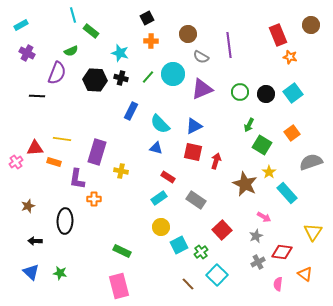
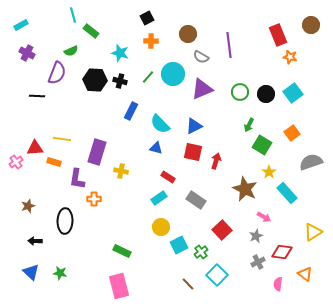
black cross at (121, 78): moved 1 px left, 3 px down
brown star at (245, 184): moved 5 px down
yellow triangle at (313, 232): rotated 24 degrees clockwise
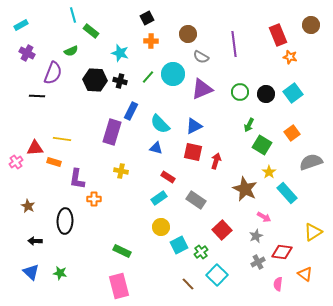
purple line at (229, 45): moved 5 px right, 1 px up
purple semicircle at (57, 73): moved 4 px left
purple rectangle at (97, 152): moved 15 px right, 20 px up
brown star at (28, 206): rotated 24 degrees counterclockwise
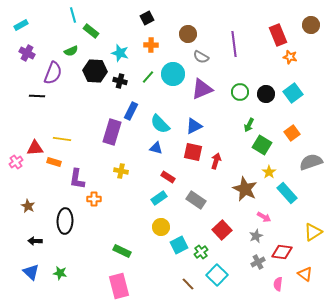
orange cross at (151, 41): moved 4 px down
black hexagon at (95, 80): moved 9 px up
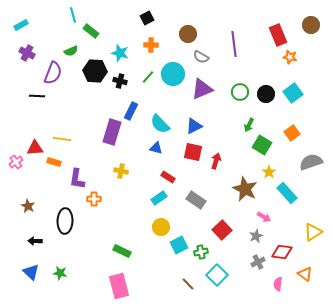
green cross at (201, 252): rotated 24 degrees clockwise
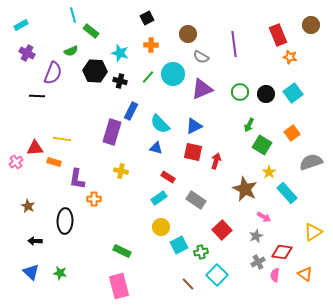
pink semicircle at (278, 284): moved 3 px left, 9 px up
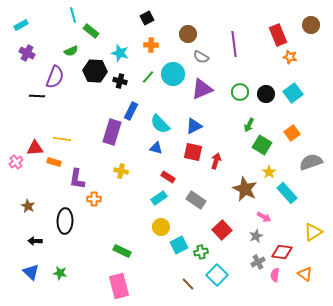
purple semicircle at (53, 73): moved 2 px right, 4 px down
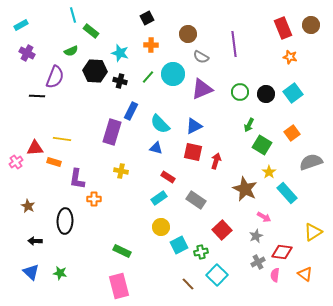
red rectangle at (278, 35): moved 5 px right, 7 px up
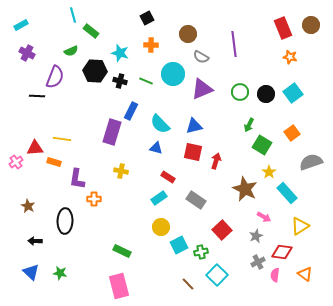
green line at (148, 77): moved 2 px left, 4 px down; rotated 72 degrees clockwise
blue triangle at (194, 126): rotated 12 degrees clockwise
yellow triangle at (313, 232): moved 13 px left, 6 px up
